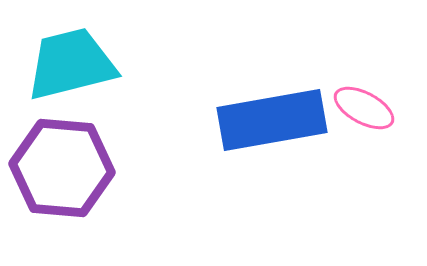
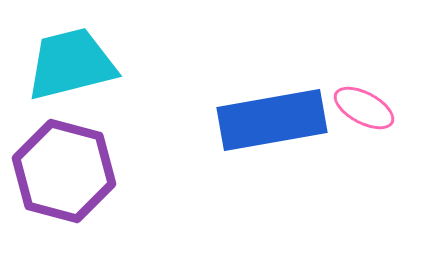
purple hexagon: moved 2 px right, 3 px down; rotated 10 degrees clockwise
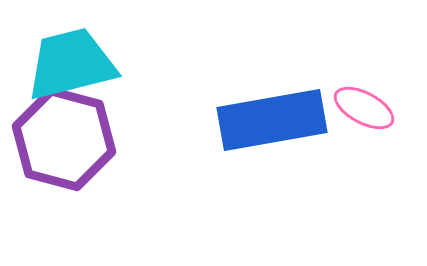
purple hexagon: moved 32 px up
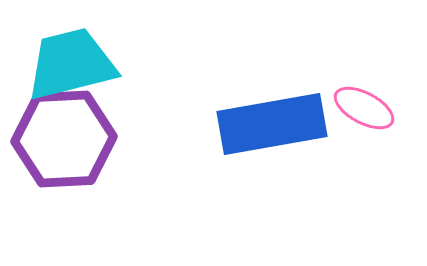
blue rectangle: moved 4 px down
purple hexagon: rotated 18 degrees counterclockwise
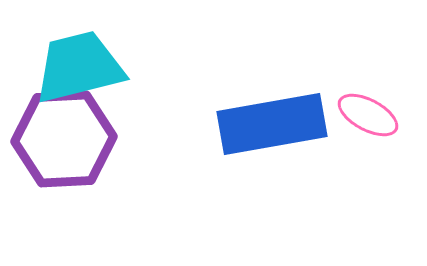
cyan trapezoid: moved 8 px right, 3 px down
pink ellipse: moved 4 px right, 7 px down
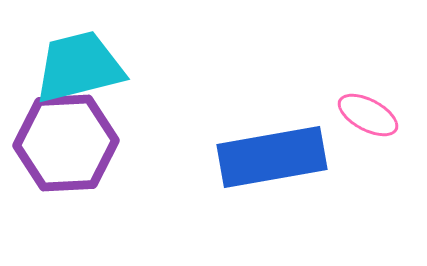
blue rectangle: moved 33 px down
purple hexagon: moved 2 px right, 4 px down
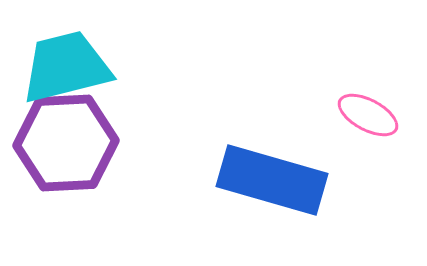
cyan trapezoid: moved 13 px left
blue rectangle: moved 23 px down; rotated 26 degrees clockwise
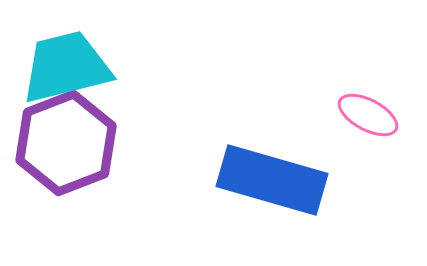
purple hexagon: rotated 18 degrees counterclockwise
